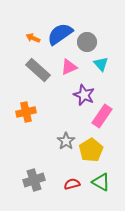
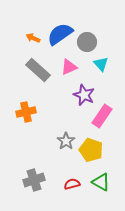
yellow pentagon: rotated 20 degrees counterclockwise
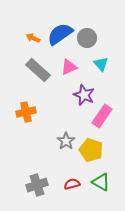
gray circle: moved 4 px up
gray cross: moved 3 px right, 5 px down
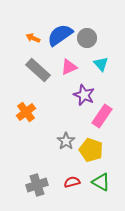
blue semicircle: moved 1 px down
orange cross: rotated 24 degrees counterclockwise
red semicircle: moved 2 px up
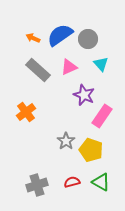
gray circle: moved 1 px right, 1 px down
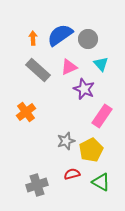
orange arrow: rotated 64 degrees clockwise
purple star: moved 6 px up
gray star: rotated 18 degrees clockwise
yellow pentagon: rotated 25 degrees clockwise
red semicircle: moved 8 px up
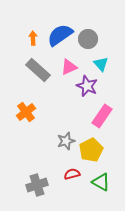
purple star: moved 3 px right, 3 px up
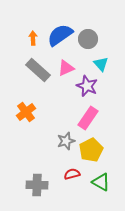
pink triangle: moved 3 px left, 1 px down
pink rectangle: moved 14 px left, 2 px down
gray cross: rotated 20 degrees clockwise
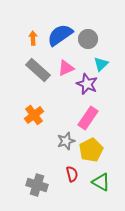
cyan triangle: rotated 28 degrees clockwise
purple star: moved 2 px up
orange cross: moved 8 px right, 3 px down
red semicircle: rotated 91 degrees clockwise
gray cross: rotated 15 degrees clockwise
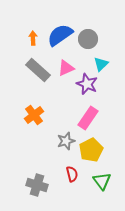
green triangle: moved 1 px right, 1 px up; rotated 24 degrees clockwise
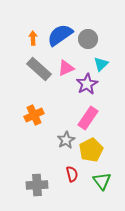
gray rectangle: moved 1 px right, 1 px up
purple star: rotated 20 degrees clockwise
orange cross: rotated 12 degrees clockwise
gray star: moved 1 px up; rotated 12 degrees counterclockwise
gray cross: rotated 20 degrees counterclockwise
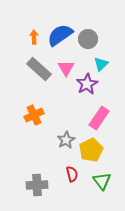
orange arrow: moved 1 px right, 1 px up
pink triangle: rotated 36 degrees counterclockwise
pink rectangle: moved 11 px right
